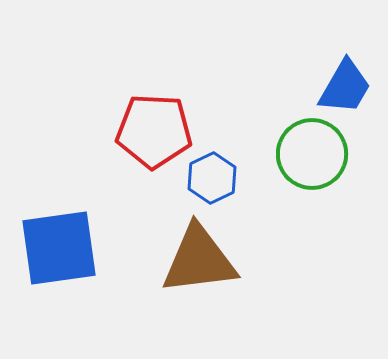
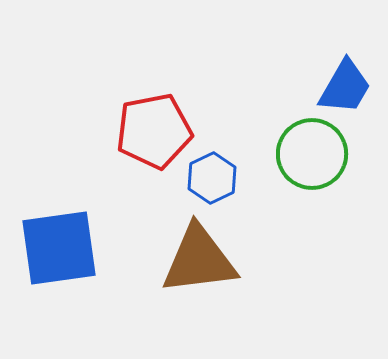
red pentagon: rotated 14 degrees counterclockwise
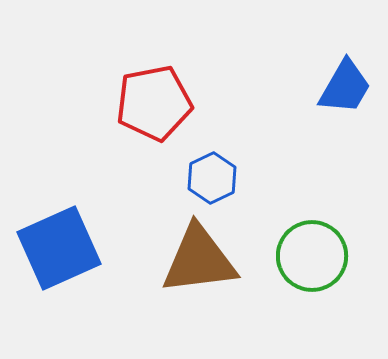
red pentagon: moved 28 px up
green circle: moved 102 px down
blue square: rotated 16 degrees counterclockwise
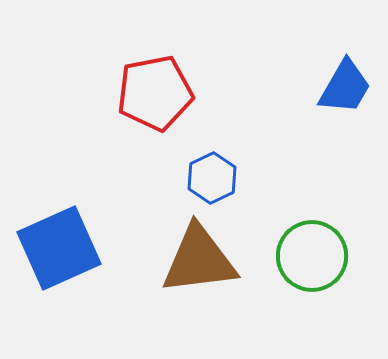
red pentagon: moved 1 px right, 10 px up
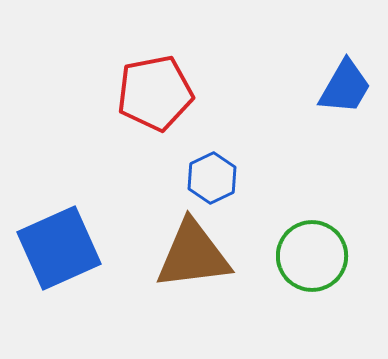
brown triangle: moved 6 px left, 5 px up
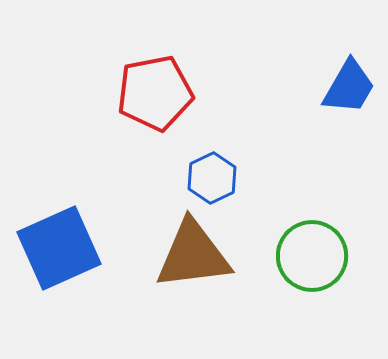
blue trapezoid: moved 4 px right
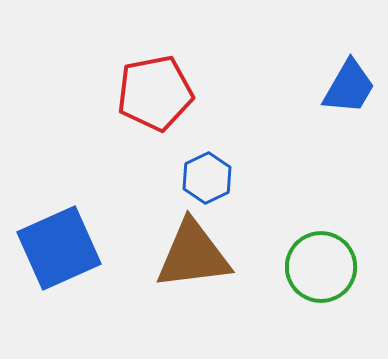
blue hexagon: moved 5 px left
green circle: moved 9 px right, 11 px down
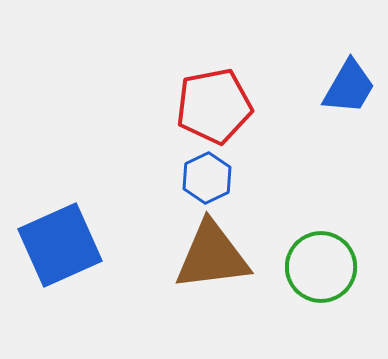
red pentagon: moved 59 px right, 13 px down
blue square: moved 1 px right, 3 px up
brown triangle: moved 19 px right, 1 px down
